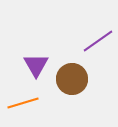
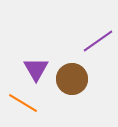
purple triangle: moved 4 px down
orange line: rotated 48 degrees clockwise
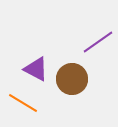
purple line: moved 1 px down
purple triangle: rotated 32 degrees counterclockwise
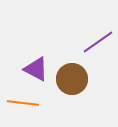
orange line: rotated 24 degrees counterclockwise
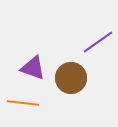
purple triangle: moved 3 px left, 1 px up; rotated 8 degrees counterclockwise
brown circle: moved 1 px left, 1 px up
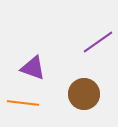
brown circle: moved 13 px right, 16 px down
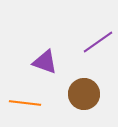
purple triangle: moved 12 px right, 6 px up
orange line: moved 2 px right
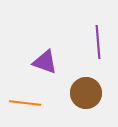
purple line: rotated 60 degrees counterclockwise
brown circle: moved 2 px right, 1 px up
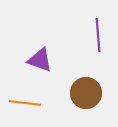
purple line: moved 7 px up
purple triangle: moved 5 px left, 2 px up
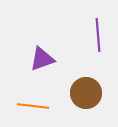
purple triangle: moved 2 px right, 1 px up; rotated 40 degrees counterclockwise
orange line: moved 8 px right, 3 px down
